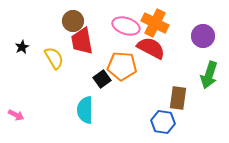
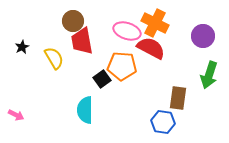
pink ellipse: moved 1 px right, 5 px down
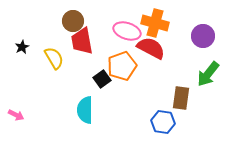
orange cross: rotated 12 degrees counterclockwise
orange pentagon: rotated 24 degrees counterclockwise
green arrow: moved 1 px left, 1 px up; rotated 20 degrees clockwise
brown rectangle: moved 3 px right
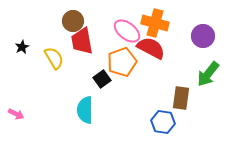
pink ellipse: rotated 20 degrees clockwise
orange pentagon: moved 4 px up
pink arrow: moved 1 px up
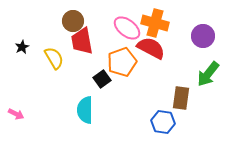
pink ellipse: moved 3 px up
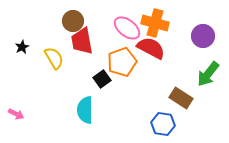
brown rectangle: rotated 65 degrees counterclockwise
blue hexagon: moved 2 px down
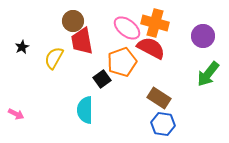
yellow semicircle: rotated 120 degrees counterclockwise
brown rectangle: moved 22 px left
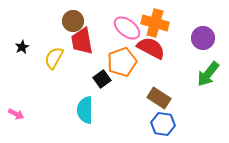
purple circle: moved 2 px down
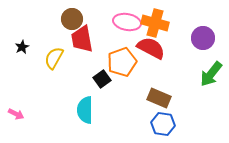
brown circle: moved 1 px left, 2 px up
pink ellipse: moved 6 px up; rotated 28 degrees counterclockwise
red trapezoid: moved 2 px up
green arrow: moved 3 px right
brown rectangle: rotated 10 degrees counterclockwise
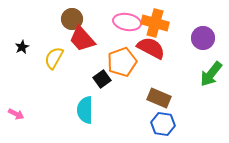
red trapezoid: rotated 32 degrees counterclockwise
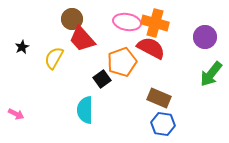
purple circle: moved 2 px right, 1 px up
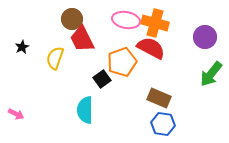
pink ellipse: moved 1 px left, 2 px up
red trapezoid: rotated 16 degrees clockwise
yellow semicircle: moved 1 px right; rotated 10 degrees counterclockwise
